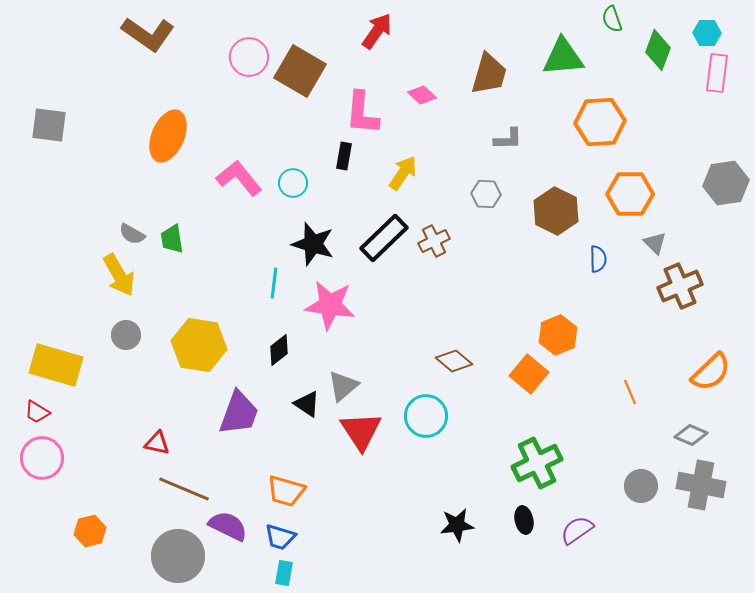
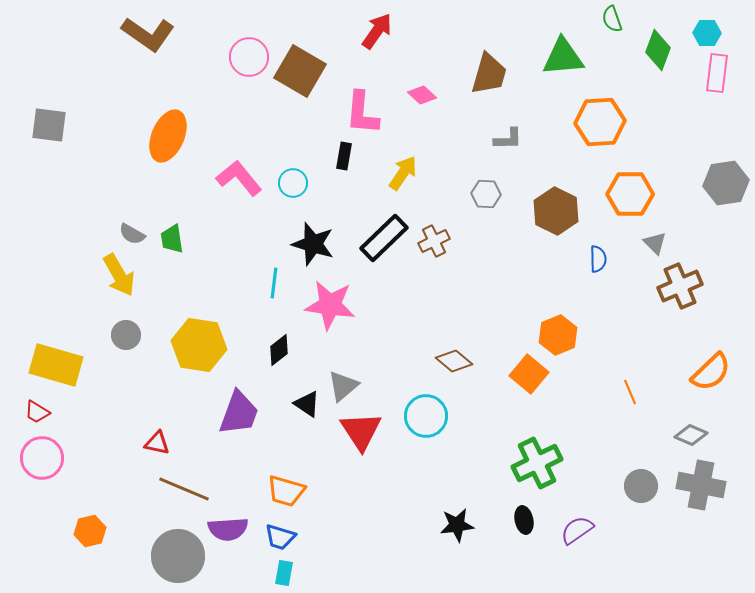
purple semicircle at (228, 526): moved 3 px down; rotated 150 degrees clockwise
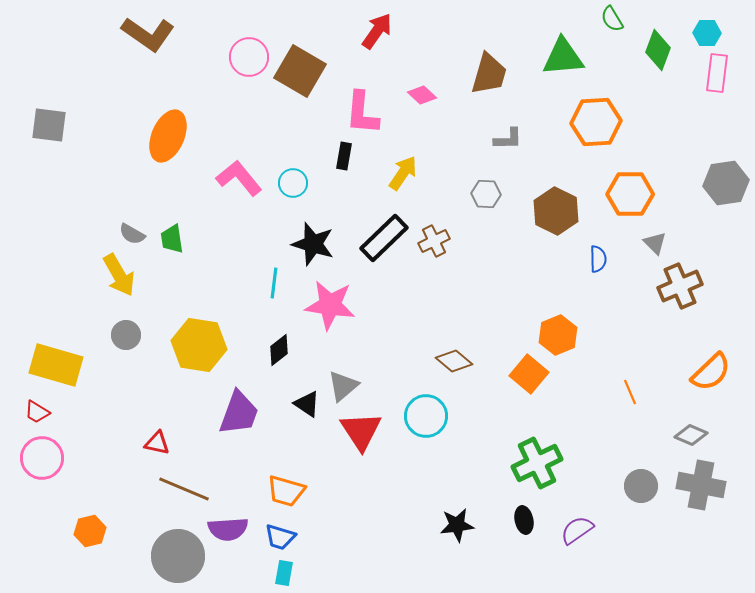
green semicircle at (612, 19): rotated 12 degrees counterclockwise
orange hexagon at (600, 122): moved 4 px left
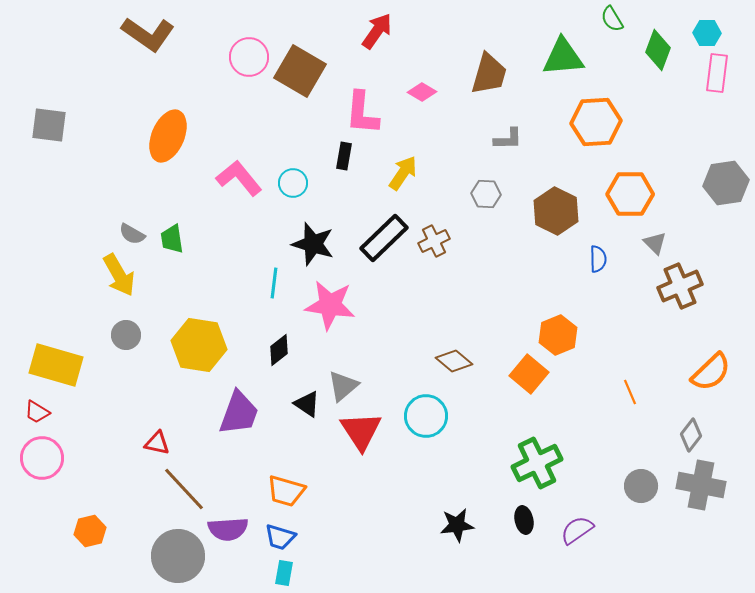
pink diamond at (422, 95): moved 3 px up; rotated 12 degrees counterclockwise
gray diamond at (691, 435): rotated 76 degrees counterclockwise
brown line at (184, 489): rotated 24 degrees clockwise
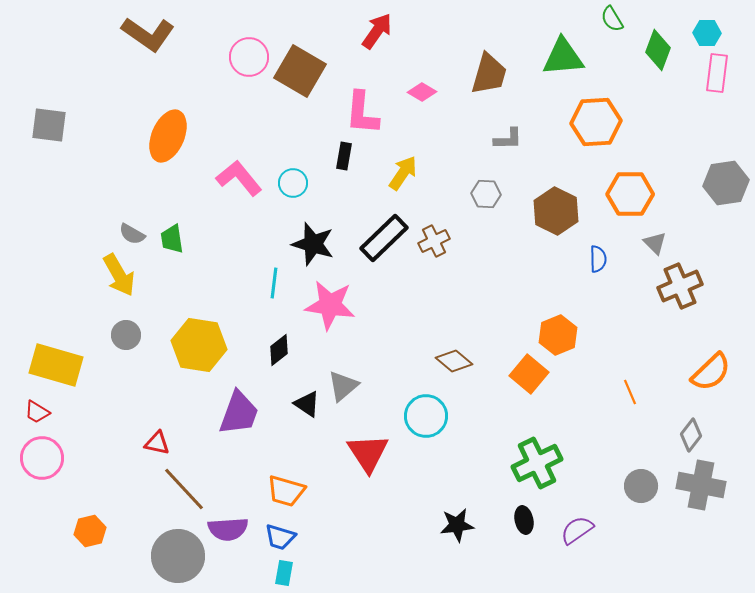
red triangle at (361, 431): moved 7 px right, 22 px down
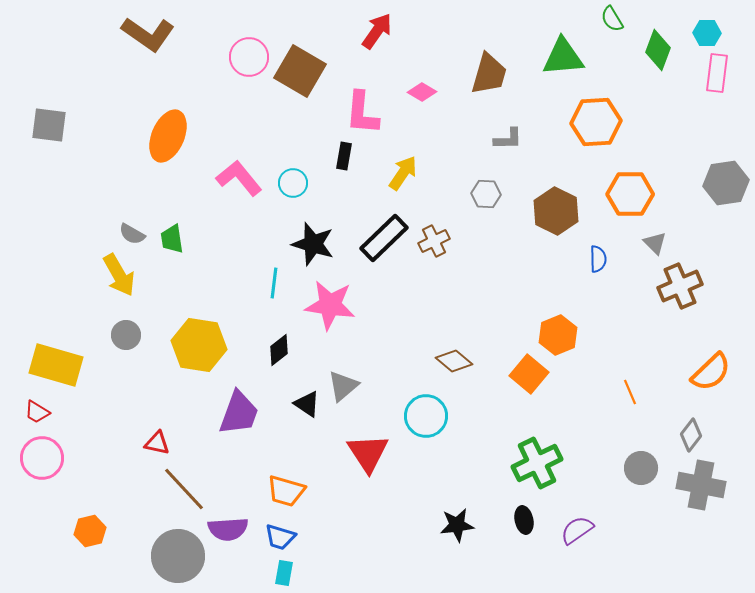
gray circle at (641, 486): moved 18 px up
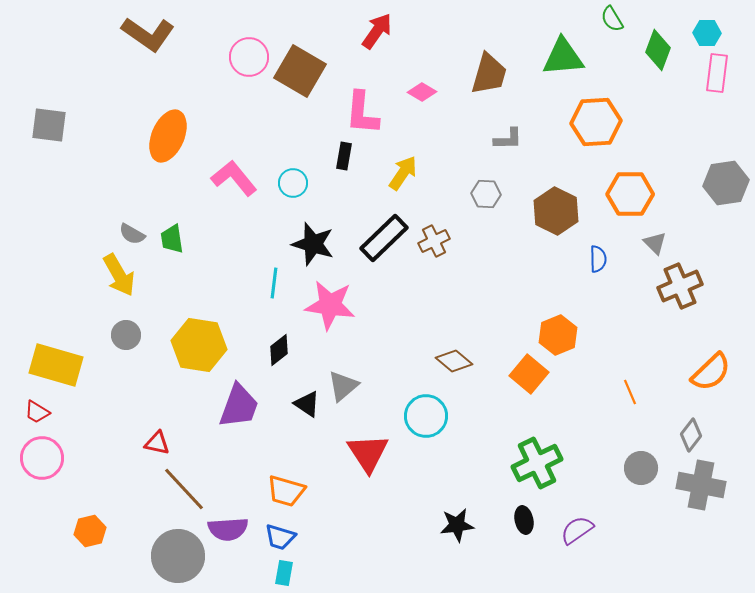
pink L-shape at (239, 178): moved 5 px left
purple trapezoid at (239, 413): moved 7 px up
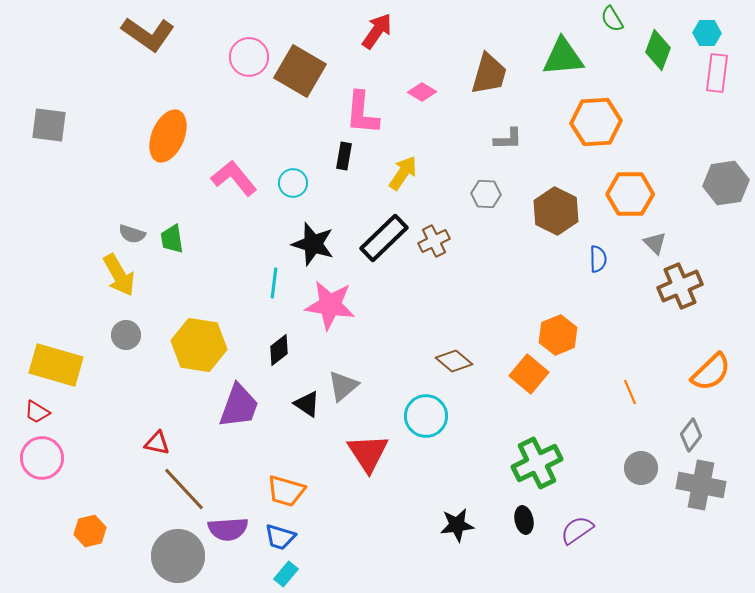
gray semicircle at (132, 234): rotated 12 degrees counterclockwise
cyan rectangle at (284, 573): moved 2 px right, 1 px down; rotated 30 degrees clockwise
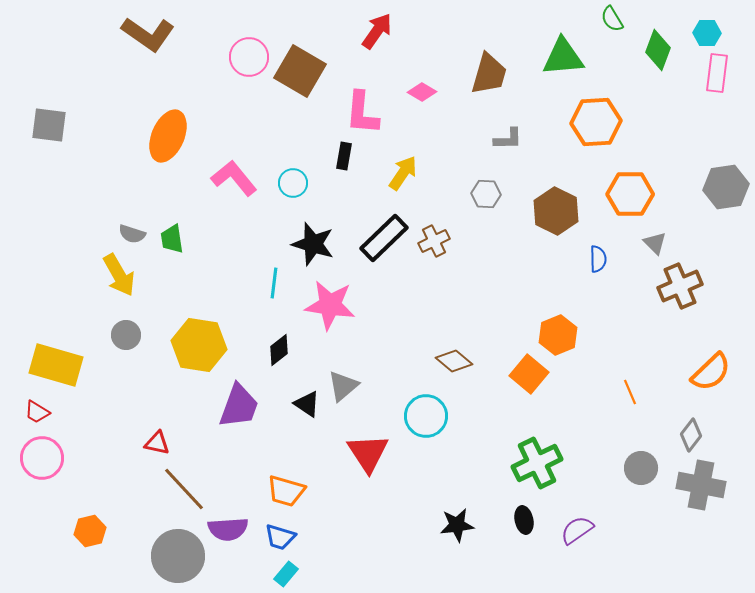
gray hexagon at (726, 183): moved 4 px down
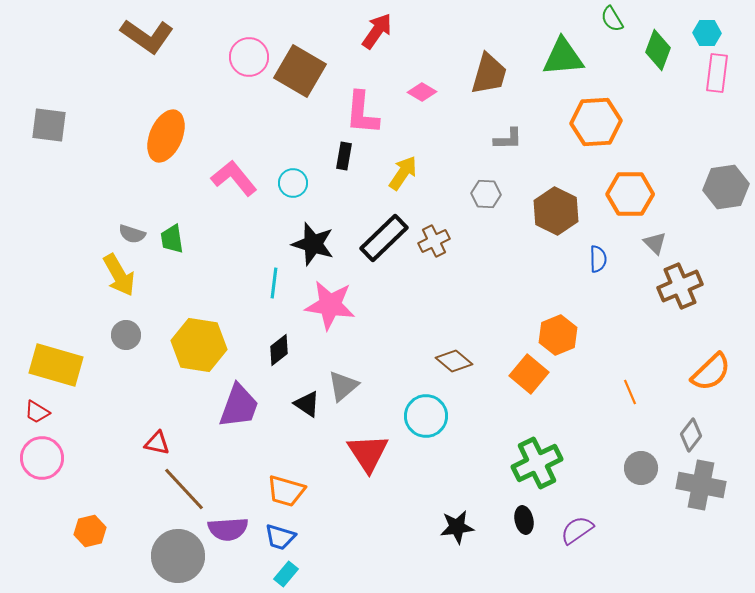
brown L-shape at (148, 34): moved 1 px left, 2 px down
orange ellipse at (168, 136): moved 2 px left
black star at (457, 525): moved 2 px down
